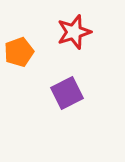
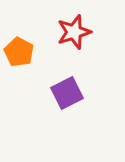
orange pentagon: rotated 24 degrees counterclockwise
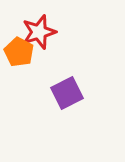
red star: moved 35 px left
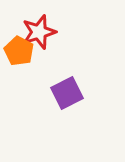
orange pentagon: moved 1 px up
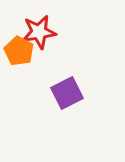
red star: rotated 8 degrees clockwise
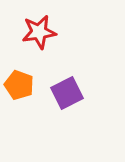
orange pentagon: moved 34 px down; rotated 8 degrees counterclockwise
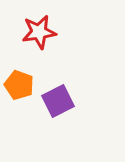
purple square: moved 9 px left, 8 px down
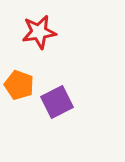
purple square: moved 1 px left, 1 px down
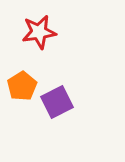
orange pentagon: moved 3 px right, 1 px down; rotated 20 degrees clockwise
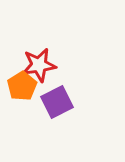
red star: moved 33 px down
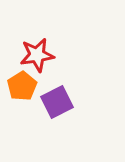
red star: moved 2 px left, 10 px up
